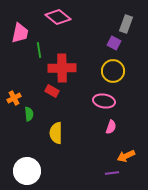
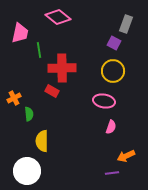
yellow semicircle: moved 14 px left, 8 px down
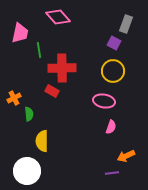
pink diamond: rotated 10 degrees clockwise
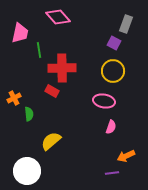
yellow semicircle: moved 9 px right; rotated 50 degrees clockwise
